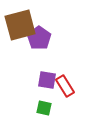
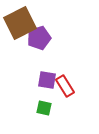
brown square: moved 2 px up; rotated 12 degrees counterclockwise
purple pentagon: rotated 20 degrees clockwise
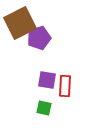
red rectangle: rotated 35 degrees clockwise
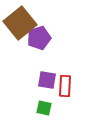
brown square: rotated 12 degrees counterclockwise
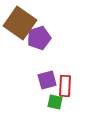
brown square: rotated 16 degrees counterclockwise
purple square: rotated 24 degrees counterclockwise
green square: moved 11 px right, 6 px up
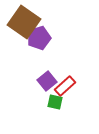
brown square: moved 4 px right, 1 px up
purple square: moved 1 px down; rotated 24 degrees counterclockwise
red rectangle: rotated 45 degrees clockwise
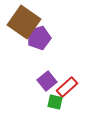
red rectangle: moved 2 px right, 1 px down
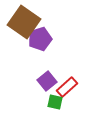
purple pentagon: moved 1 px right, 1 px down
